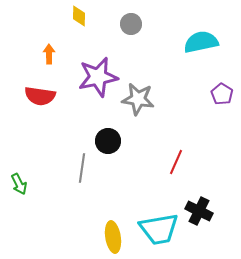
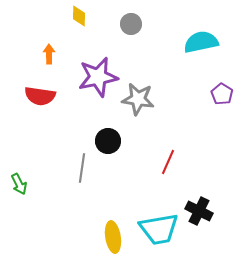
red line: moved 8 px left
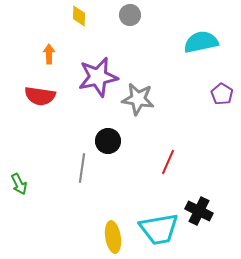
gray circle: moved 1 px left, 9 px up
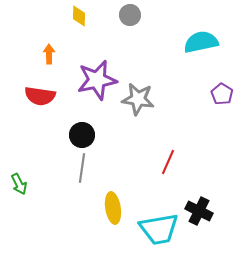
purple star: moved 1 px left, 3 px down
black circle: moved 26 px left, 6 px up
yellow ellipse: moved 29 px up
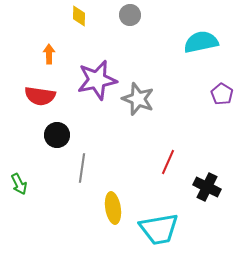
gray star: rotated 12 degrees clockwise
black circle: moved 25 px left
black cross: moved 8 px right, 24 px up
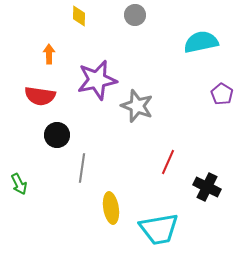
gray circle: moved 5 px right
gray star: moved 1 px left, 7 px down
yellow ellipse: moved 2 px left
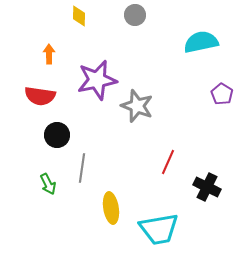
green arrow: moved 29 px right
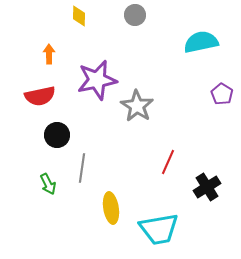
red semicircle: rotated 20 degrees counterclockwise
gray star: rotated 12 degrees clockwise
black cross: rotated 32 degrees clockwise
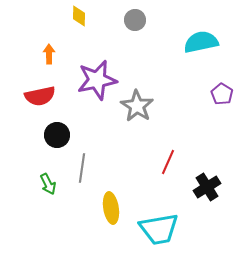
gray circle: moved 5 px down
